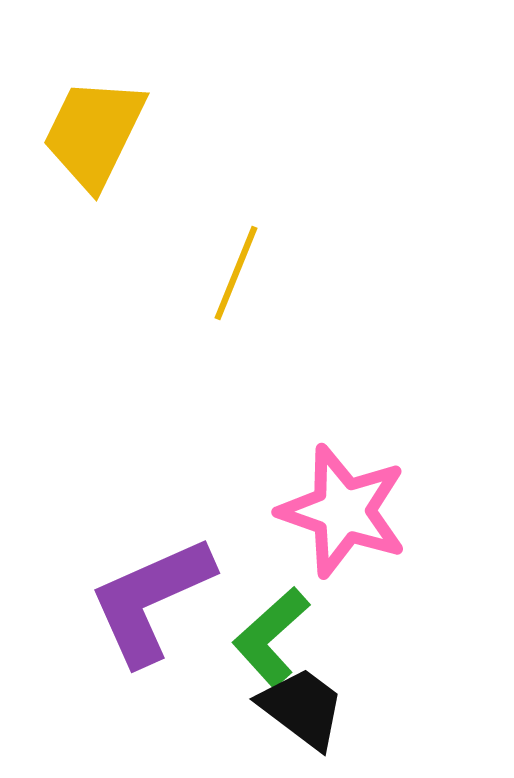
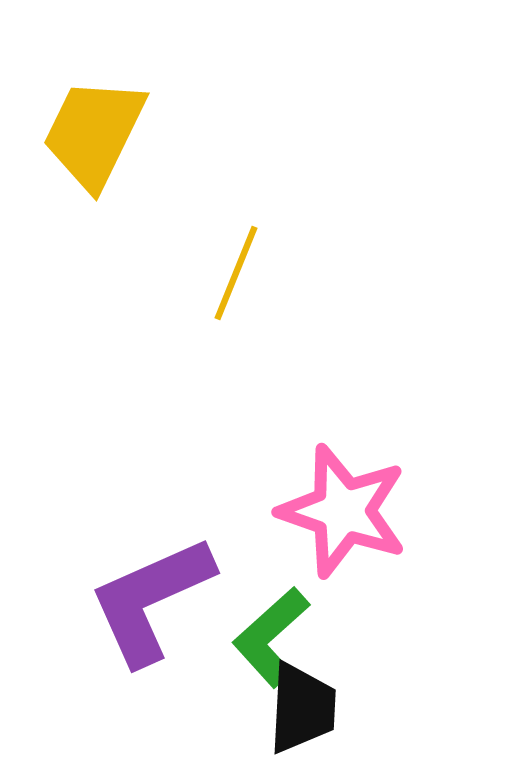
black trapezoid: rotated 56 degrees clockwise
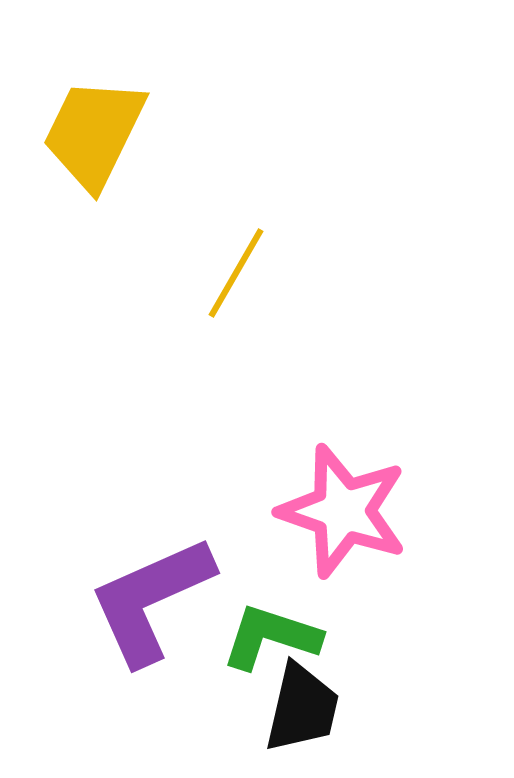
yellow line: rotated 8 degrees clockwise
green L-shape: rotated 60 degrees clockwise
black trapezoid: rotated 10 degrees clockwise
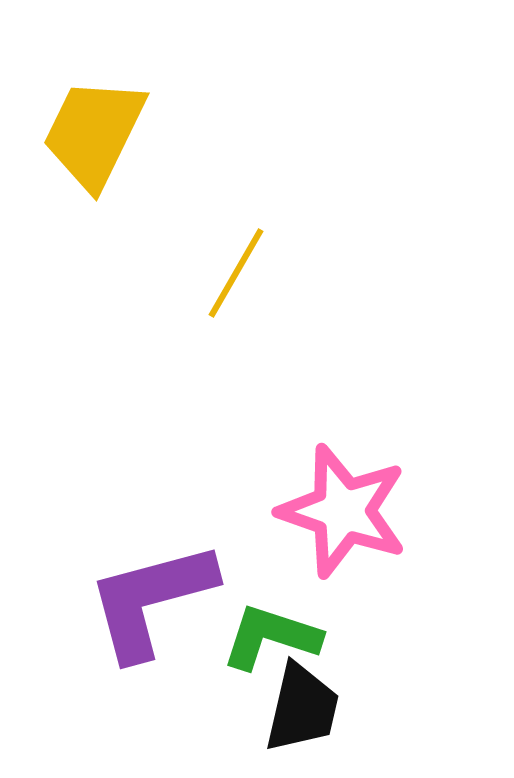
purple L-shape: rotated 9 degrees clockwise
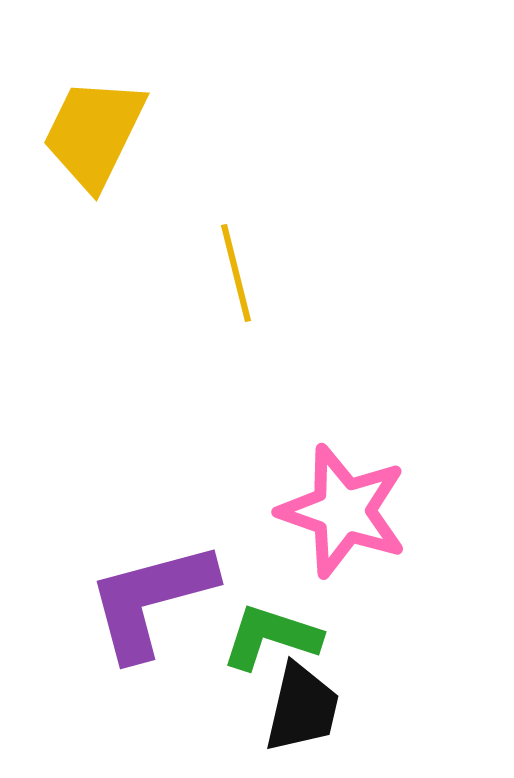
yellow line: rotated 44 degrees counterclockwise
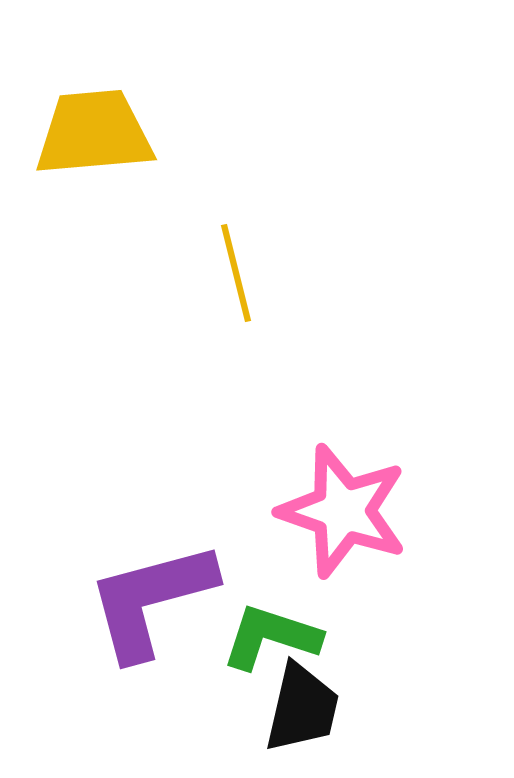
yellow trapezoid: rotated 59 degrees clockwise
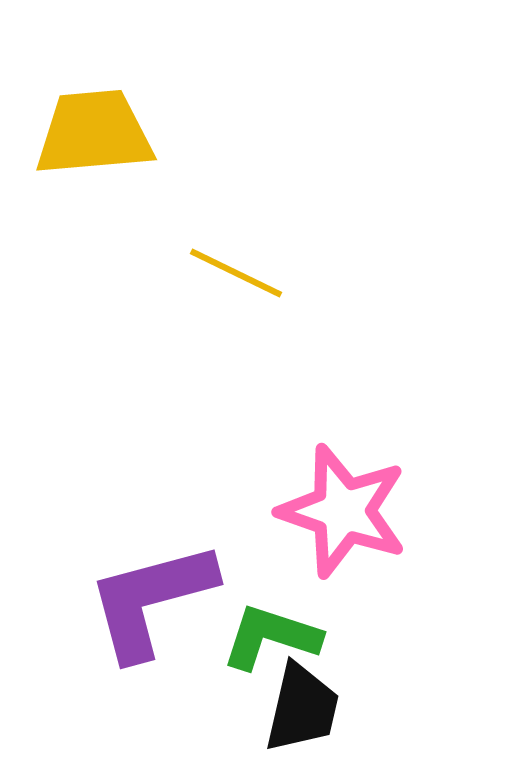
yellow line: rotated 50 degrees counterclockwise
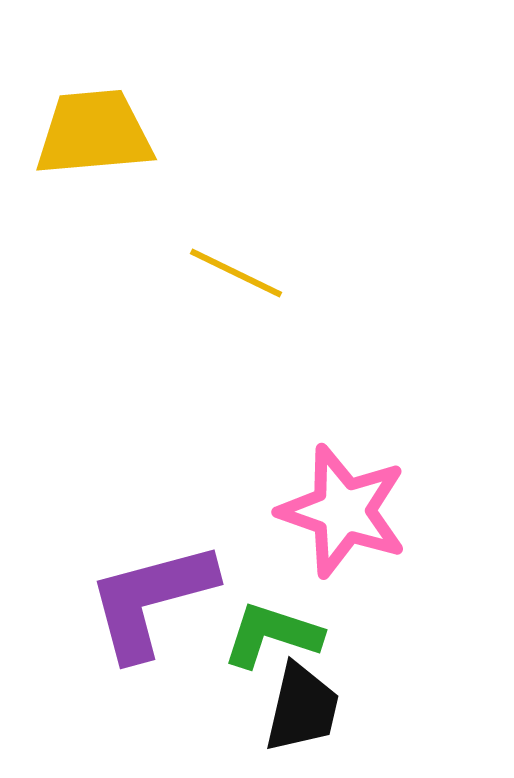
green L-shape: moved 1 px right, 2 px up
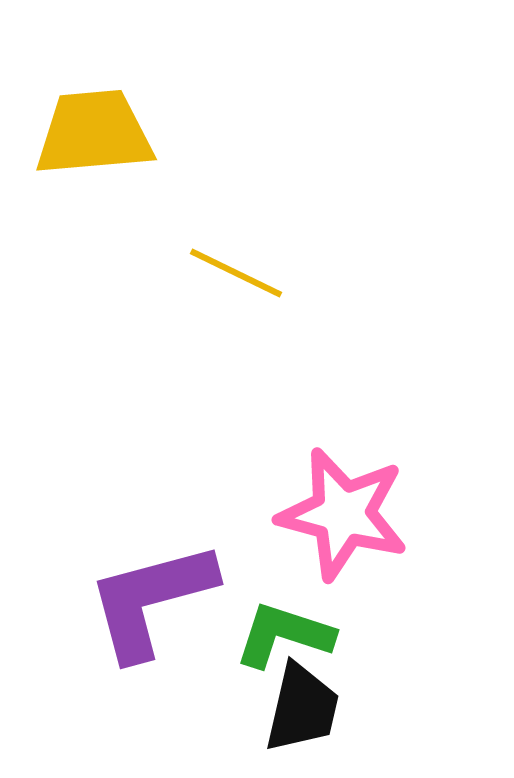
pink star: moved 3 px down; rotated 4 degrees counterclockwise
green L-shape: moved 12 px right
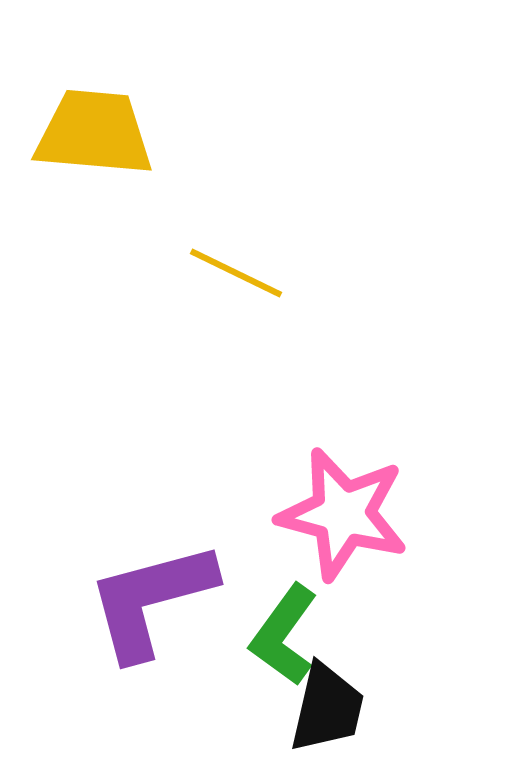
yellow trapezoid: rotated 10 degrees clockwise
green L-shape: rotated 72 degrees counterclockwise
black trapezoid: moved 25 px right
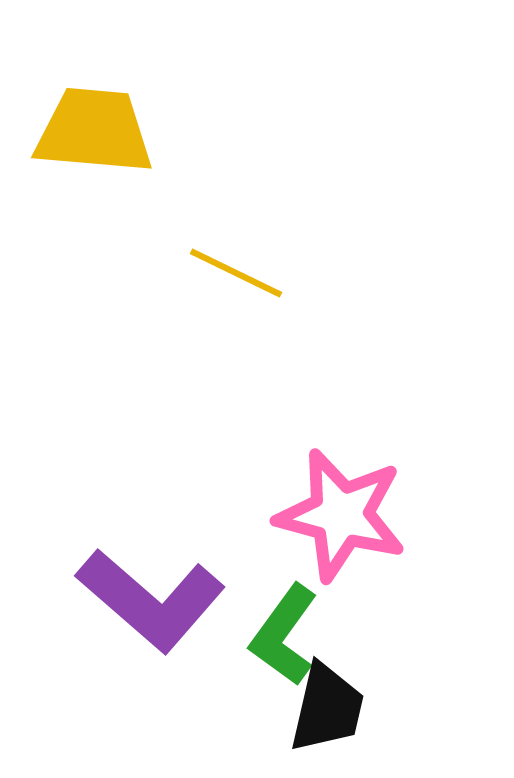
yellow trapezoid: moved 2 px up
pink star: moved 2 px left, 1 px down
purple L-shape: rotated 124 degrees counterclockwise
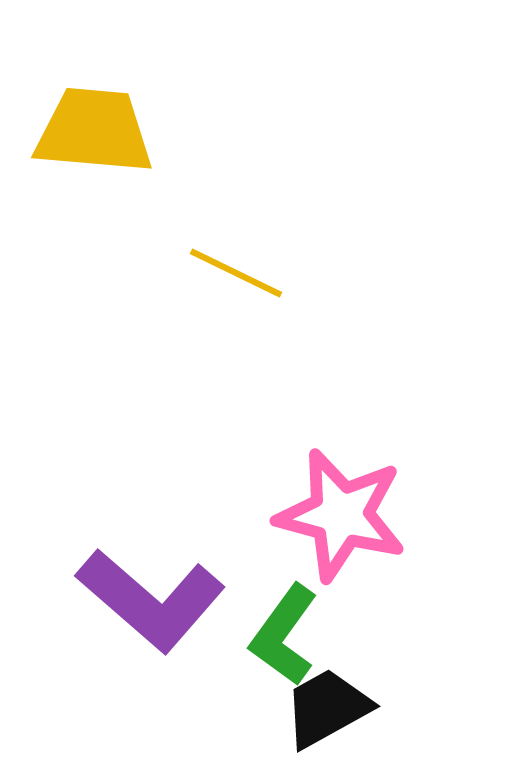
black trapezoid: rotated 132 degrees counterclockwise
